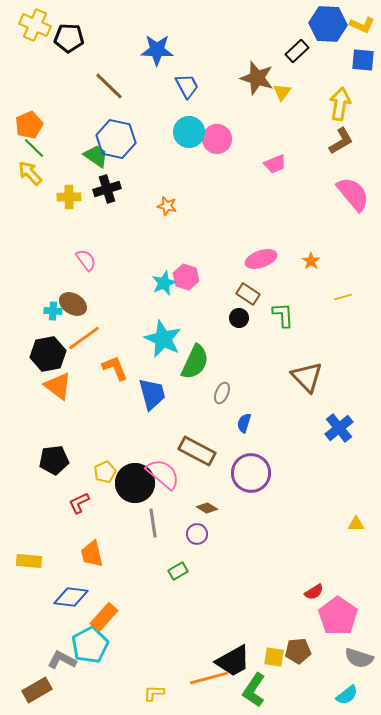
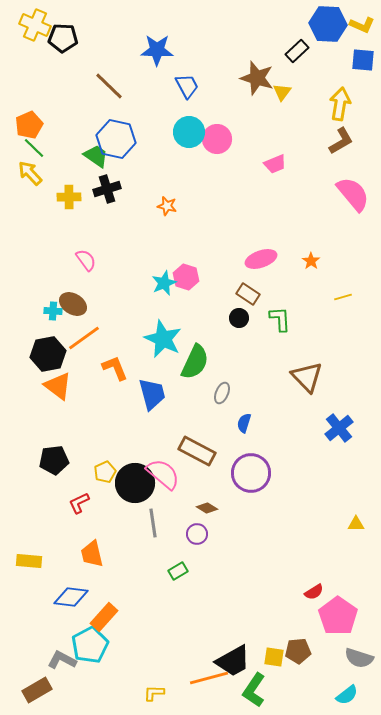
black pentagon at (69, 38): moved 6 px left
green L-shape at (283, 315): moved 3 px left, 4 px down
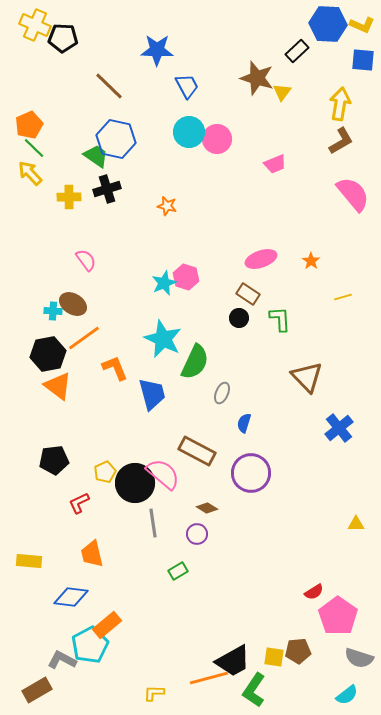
orange rectangle at (104, 617): moved 3 px right, 8 px down; rotated 8 degrees clockwise
